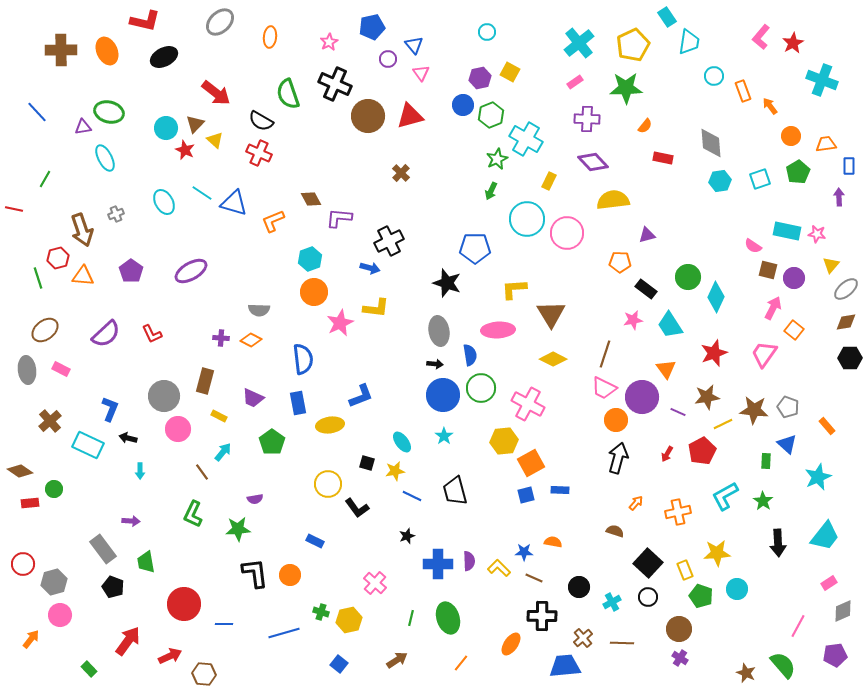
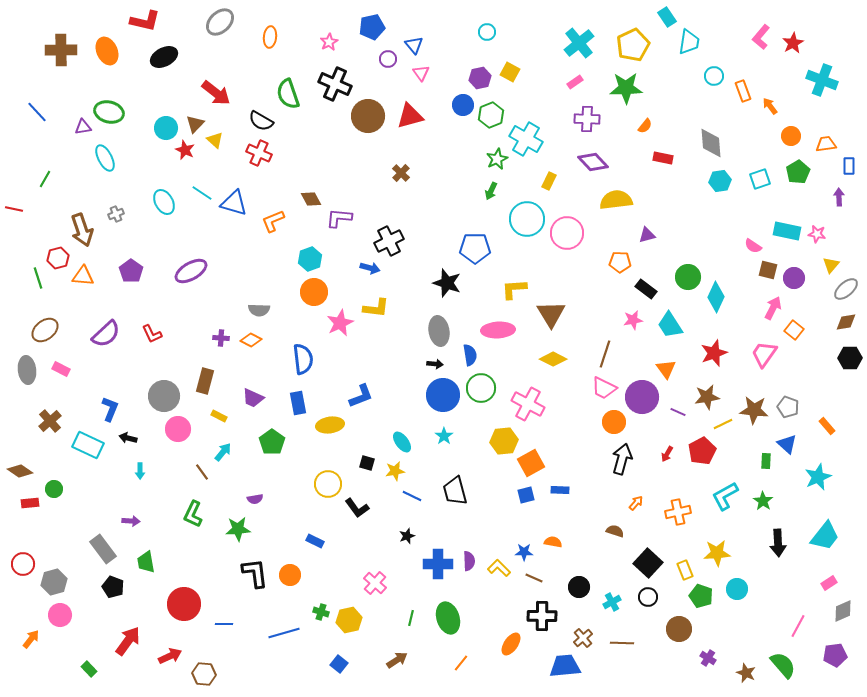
yellow semicircle at (613, 200): moved 3 px right
orange circle at (616, 420): moved 2 px left, 2 px down
black arrow at (618, 458): moved 4 px right, 1 px down
purple cross at (680, 658): moved 28 px right
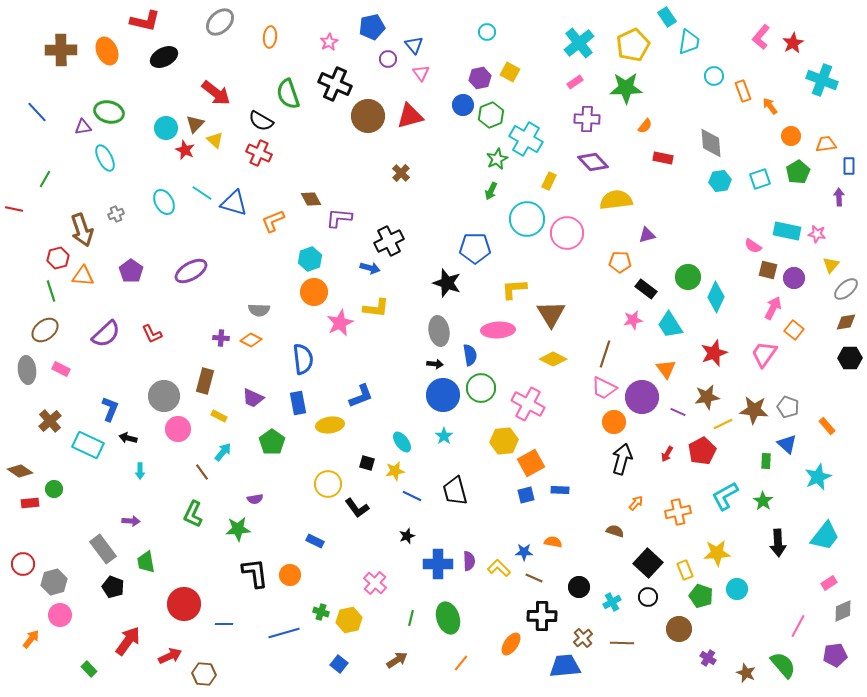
green line at (38, 278): moved 13 px right, 13 px down
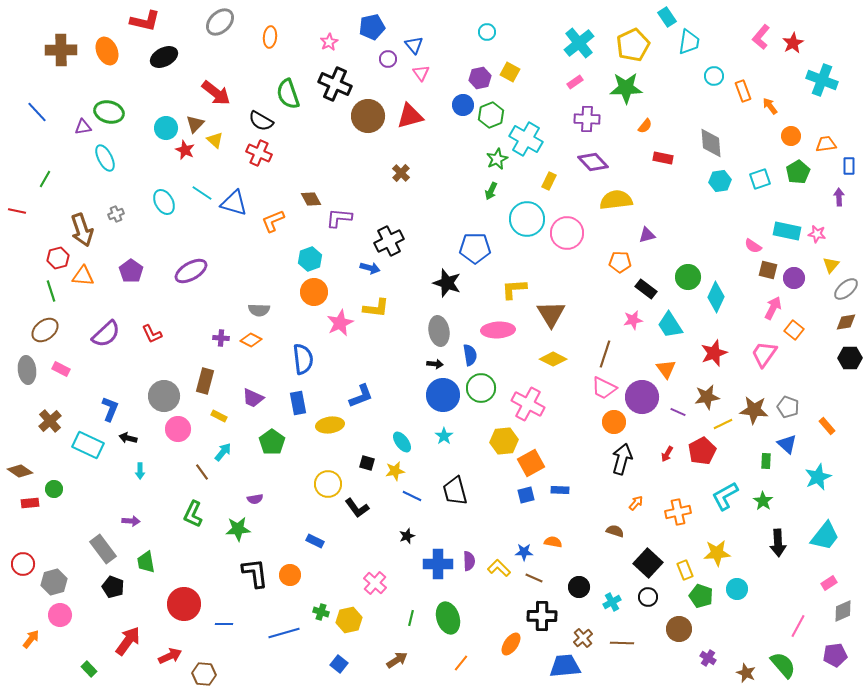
red line at (14, 209): moved 3 px right, 2 px down
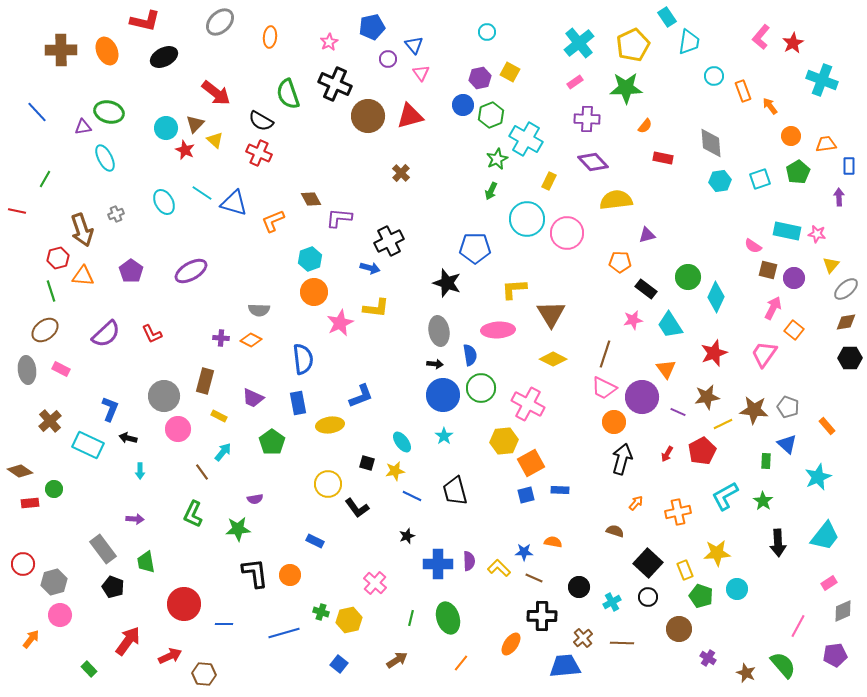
purple arrow at (131, 521): moved 4 px right, 2 px up
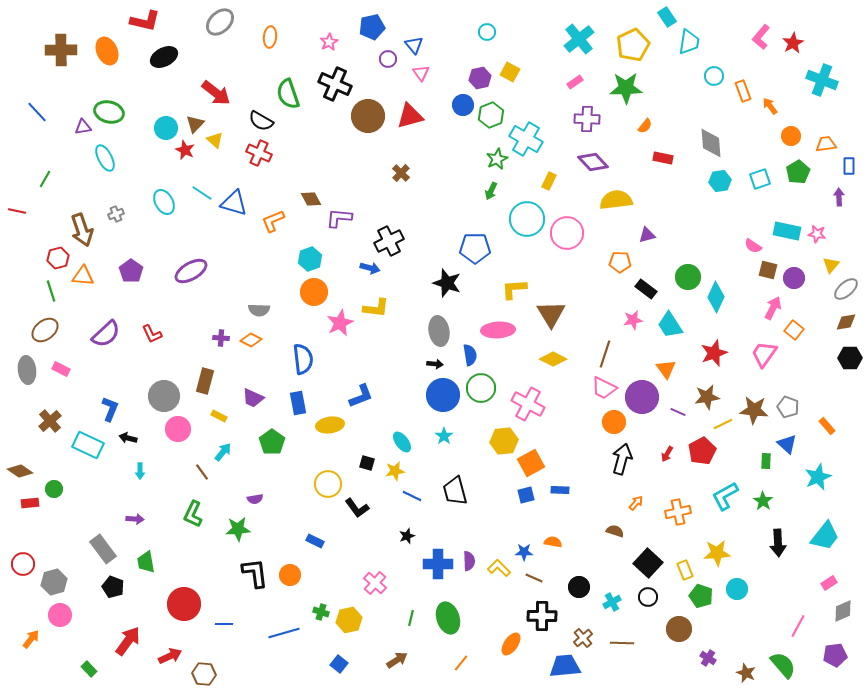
cyan cross at (579, 43): moved 4 px up
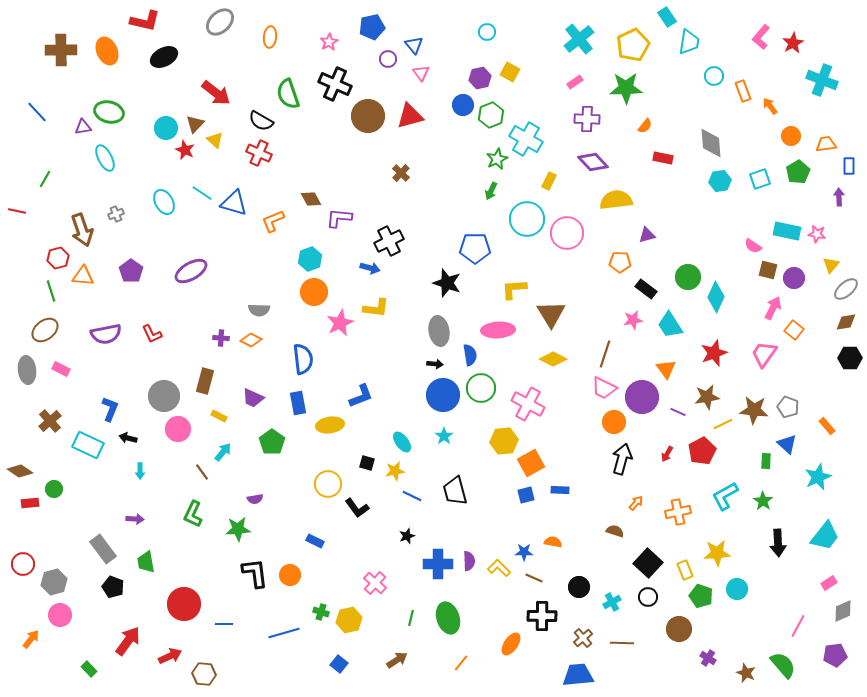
purple semicircle at (106, 334): rotated 32 degrees clockwise
blue trapezoid at (565, 666): moved 13 px right, 9 px down
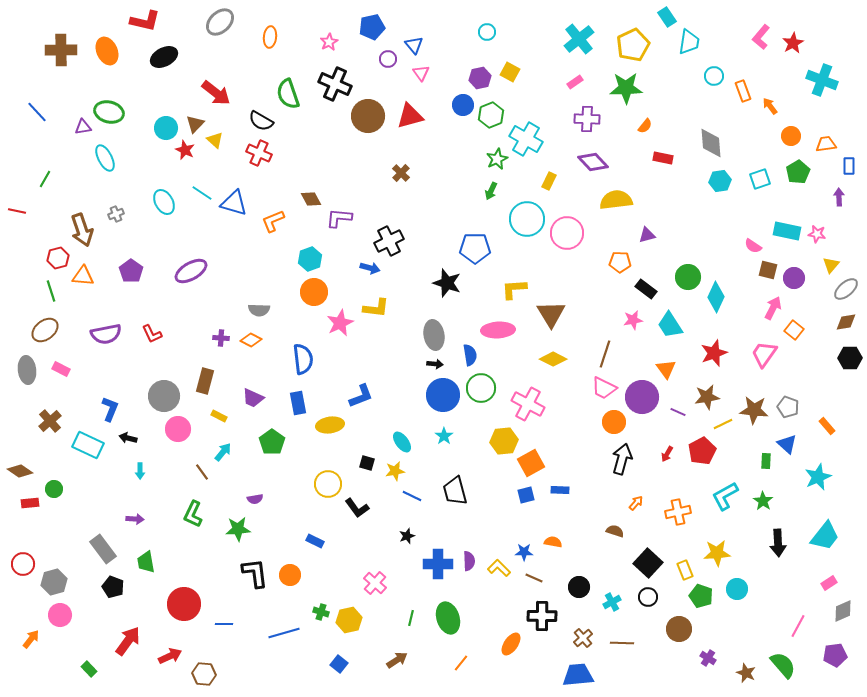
gray ellipse at (439, 331): moved 5 px left, 4 px down
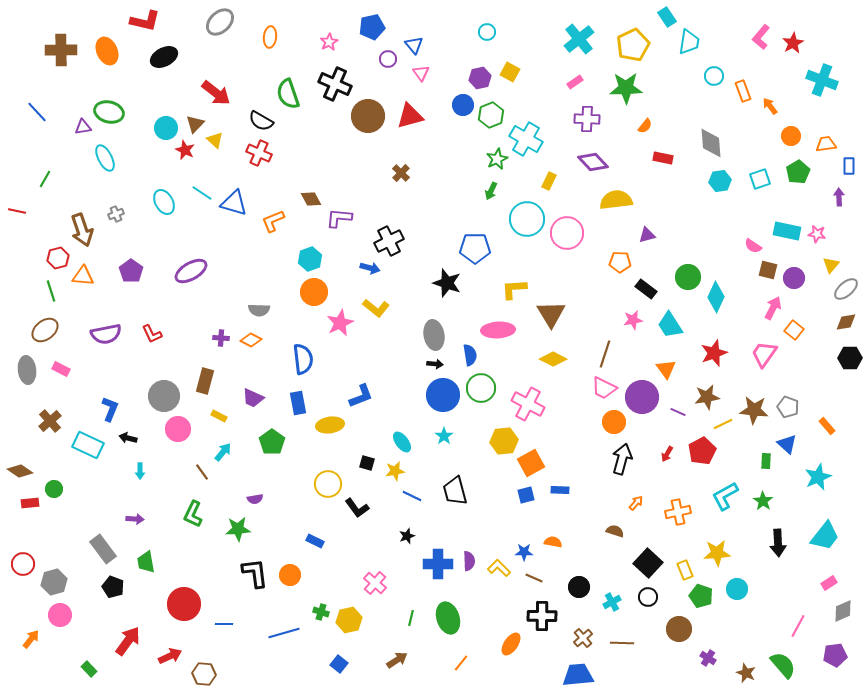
yellow L-shape at (376, 308): rotated 32 degrees clockwise
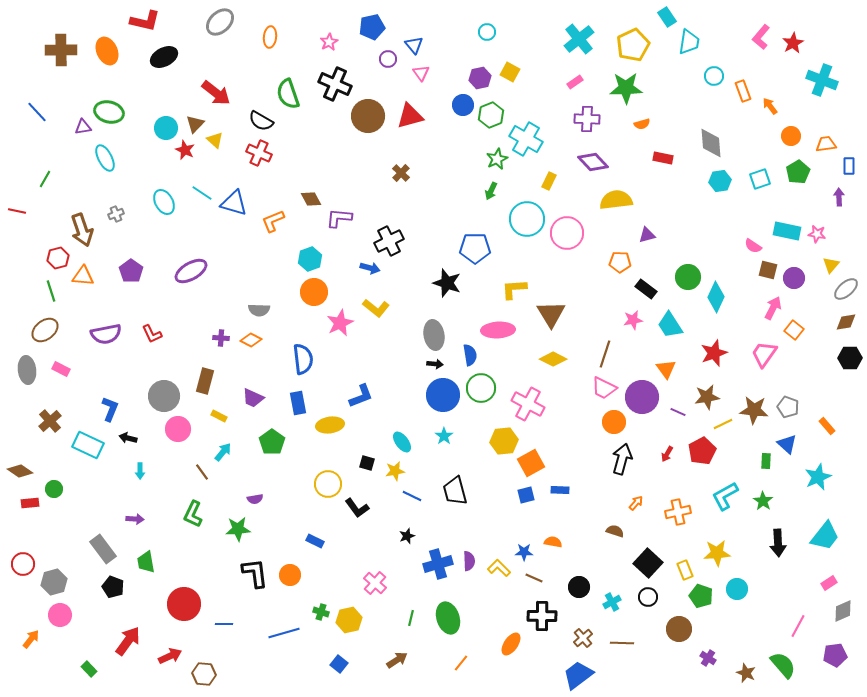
orange semicircle at (645, 126): moved 3 px left, 2 px up; rotated 35 degrees clockwise
blue cross at (438, 564): rotated 16 degrees counterclockwise
blue trapezoid at (578, 675): rotated 32 degrees counterclockwise
